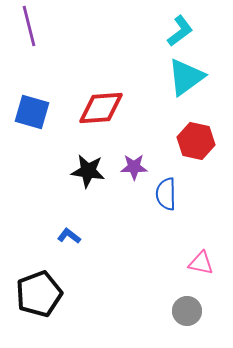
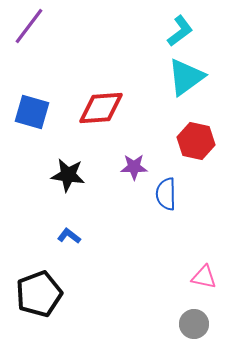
purple line: rotated 51 degrees clockwise
black star: moved 20 px left, 4 px down
pink triangle: moved 3 px right, 14 px down
gray circle: moved 7 px right, 13 px down
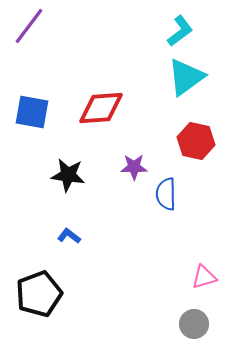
blue square: rotated 6 degrees counterclockwise
pink triangle: rotated 28 degrees counterclockwise
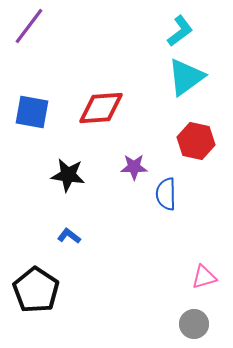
black pentagon: moved 3 px left, 4 px up; rotated 18 degrees counterclockwise
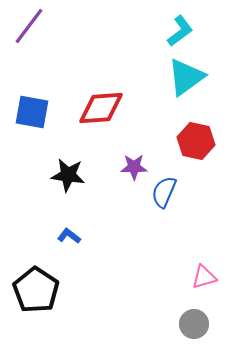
blue semicircle: moved 2 px left, 2 px up; rotated 24 degrees clockwise
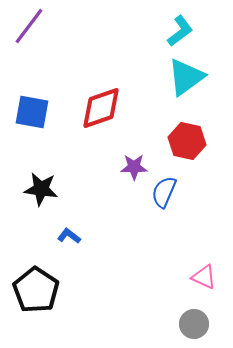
red diamond: rotated 15 degrees counterclockwise
red hexagon: moved 9 px left
black star: moved 27 px left, 14 px down
pink triangle: rotated 40 degrees clockwise
